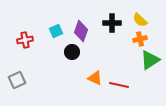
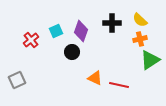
red cross: moved 6 px right; rotated 28 degrees counterclockwise
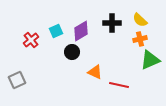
purple diamond: rotated 40 degrees clockwise
green triangle: rotated 10 degrees clockwise
orange triangle: moved 6 px up
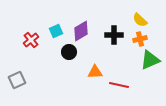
black cross: moved 2 px right, 12 px down
black circle: moved 3 px left
orange triangle: rotated 28 degrees counterclockwise
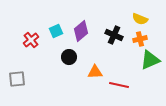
yellow semicircle: moved 1 px up; rotated 21 degrees counterclockwise
purple diamond: rotated 10 degrees counterclockwise
black cross: rotated 24 degrees clockwise
black circle: moved 5 px down
gray square: moved 1 px up; rotated 18 degrees clockwise
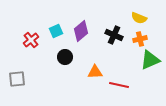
yellow semicircle: moved 1 px left, 1 px up
black circle: moved 4 px left
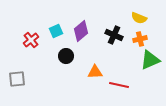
black circle: moved 1 px right, 1 px up
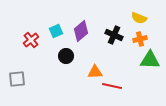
green triangle: rotated 25 degrees clockwise
red line: moved 7 px left, 1 px down
